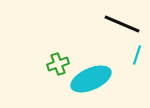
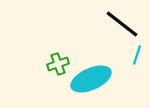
black line: rotated 15 degrees clockwise
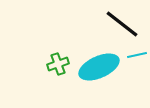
cyan line: rotated 60 degrees clockwise
cyan ellipse: moved 8 px right, 12 px up
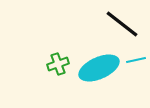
cyan line: moved 1 px left, 5 px down
cyan ellipse: moved 1 px down
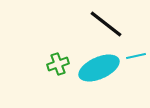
black line: moved 16 px left
cyan line: moved 4 px up
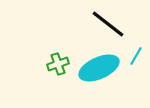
black line: moved 2 px right
cyan line: rotated 48 degrees counterclockwise
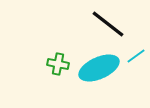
cyan line: rotated 24 degrees clockwise
green cross: rotated 30 degrees clockwise
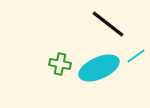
green cross: moved 2 px right
